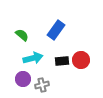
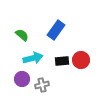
purple circle: moved 1 px left
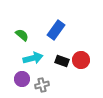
black rectangle: rotated 24 degrees clockwise
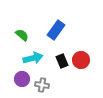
black rectangle: rotated 48 degrees clockwise
gray cross: rotated 24 degrees clockwise
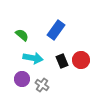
cyan arrow: rotated 24 degrees clockwise
gray cross: rotated 24 degrees clockwise
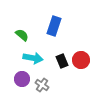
blue rectangle: moved 2 px left, 4 px up; rotated 18 degrees counterclockwise
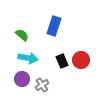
cyan arrow: moved 5 px left
gray cross: rotated 24 degrees clockwise
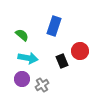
red circle: moved 1 px left, 9 px up
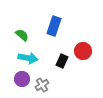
red circle: moved 3 px right
black rectangle: rotated 48 degrees clockwise
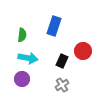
green semicircle: rotated 56 degrees clockwise
gray cross: moved 20 px right
